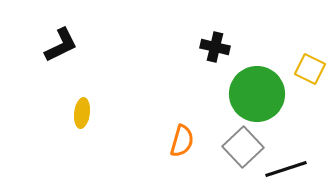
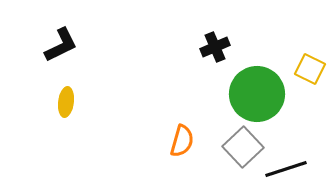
black cross: rotated 36 degrees counterclockwise
yellow ellipse: moved 16 px left, 11 px up
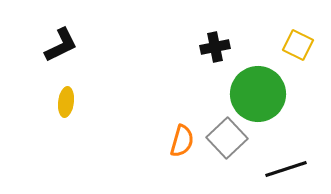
black cross: rotated 12 degrees clockwise
yellow square: moved 12 px left, 24 px up
green circle: moved 1 px right
gray square: moved 16 px left, 9 px up
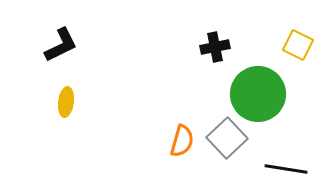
black line: rotated 27 degrees clockwise
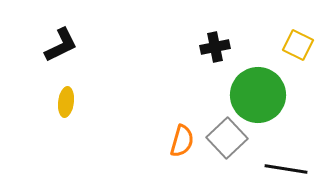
green circle: moved 1 px down
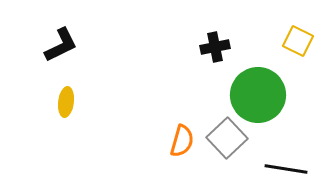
yellow square: moved 4 px up
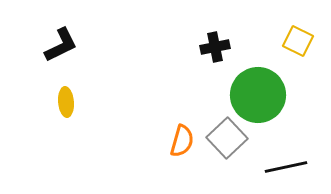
yellow ellipse: rotated 12 degrees counterclockwise
black line: moved 2 px up; rotated 21 degrees counterclockwise
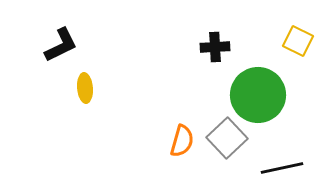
black cross: rotated 8 degrees clockwise
yellow ellipse: moved 19 px right, 14 px up
black line: moved 4 px left, 1 px down
